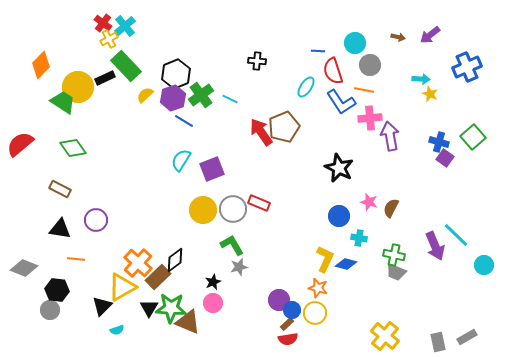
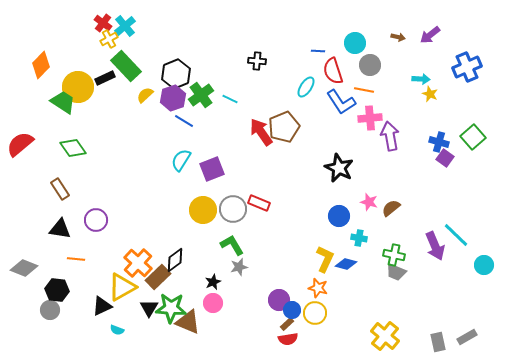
brown rectangle at (60, 189): rotated 30 degrees clockwise
brown semicircle at (391, 208): rotated 24 degrees clockwise
black triangle at (102, 306): rotated 20 degrees clockwise
cyan semicircle at (117, 330): rotated 40 degrees clockwise
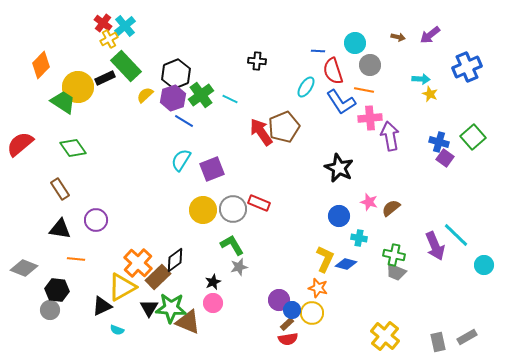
yellow circle at (315, 313): moved 3 px left
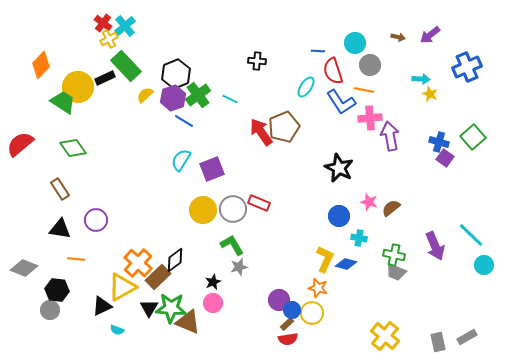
green cross at (201, 95): moved 3 px left
cyan line at (456, 235): moved 15 px right
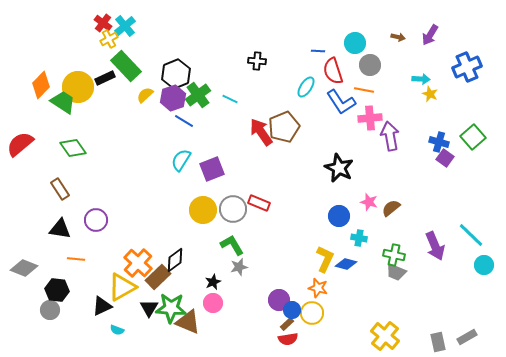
purple arrow at (430, 35): rotated 20 degrees counterclockwise
orange diamond at (41, 65): moved 20 px down
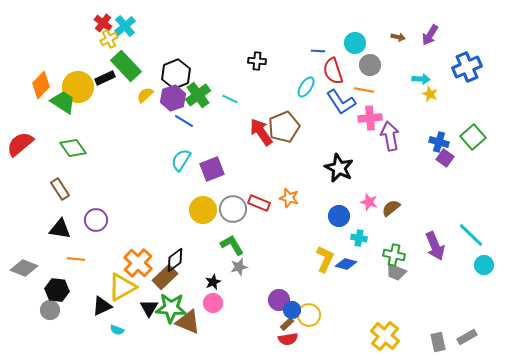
brown rectangle at (158, 277): moved 7 px right
orange star at (318, 288): moved 29 px left, 90 px up
yellow circle at (312, 313): moved 3 px left, 2 px down
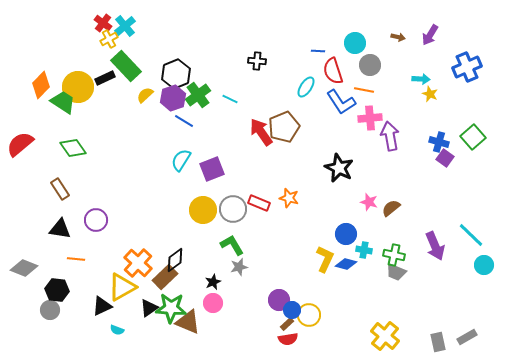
blue circle at (339, 216): moved 7 px right, 18 px down
cyan cross at (359, 238): moved 5 px right, 12 px down
black triangle at (149, 308): rotated 24 degrees clockwise
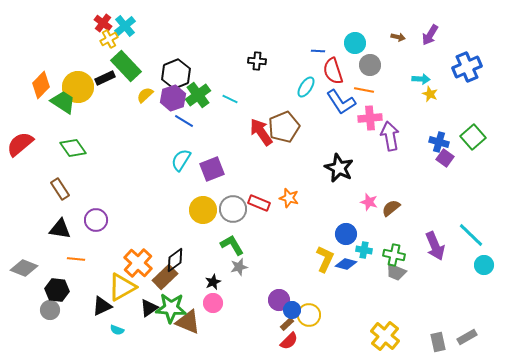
red semicircle at (288, 339): moved 1 px right, 2 px down; rotated 36 degrees counterclockwise
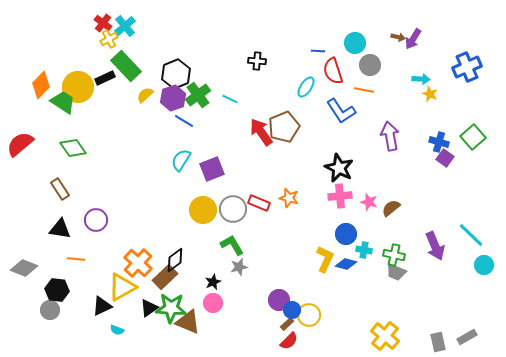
purple arrow at (430, 35): moved 17 px left, 4 px down
blue L-shape at (341, 102): moved 9 px down
pink cross at (370, 118): moved 30 px left, 78 px down
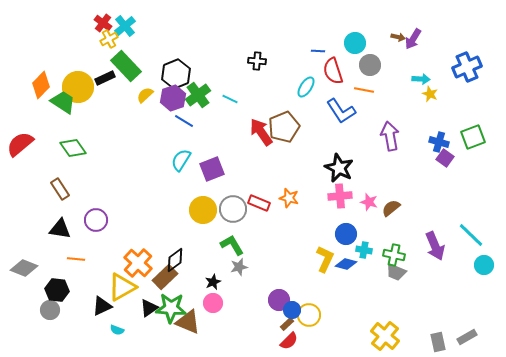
green square at (473, 137): rotated 20 degrees clockwise
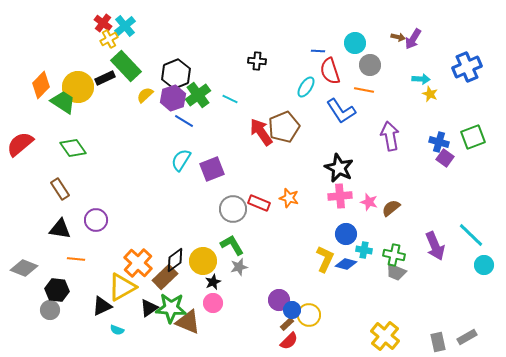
red semicircle at (333, 71): moved 3 px left
yellow circle at (203, 210): moved 51 px down
